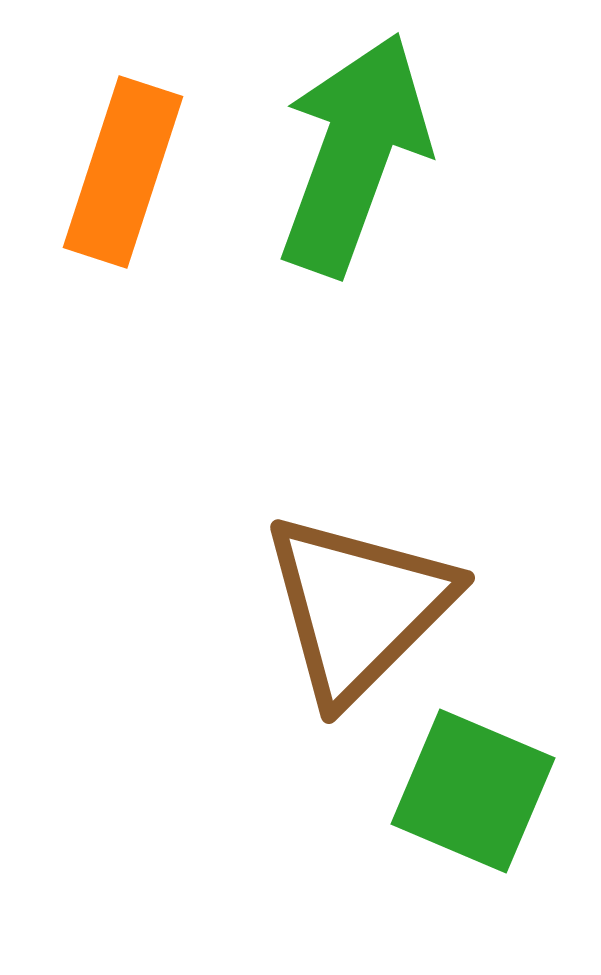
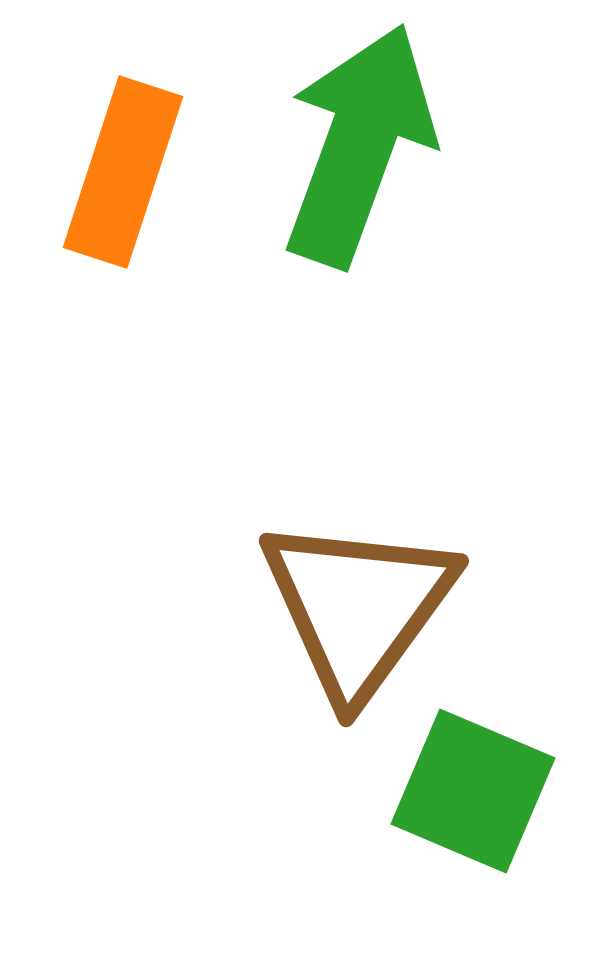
green arrow: moved 5 px right, 9 px up
brown triangle: rotated 9 degrees counterclockwise
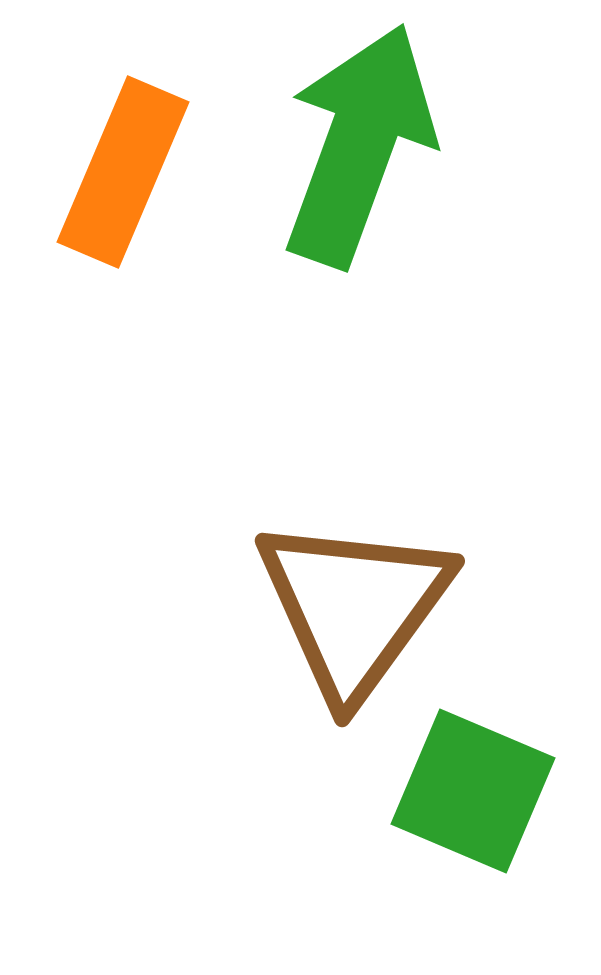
orange rectangle: rotated 5 degrees clockwise
brown triangle: moved 4 px left
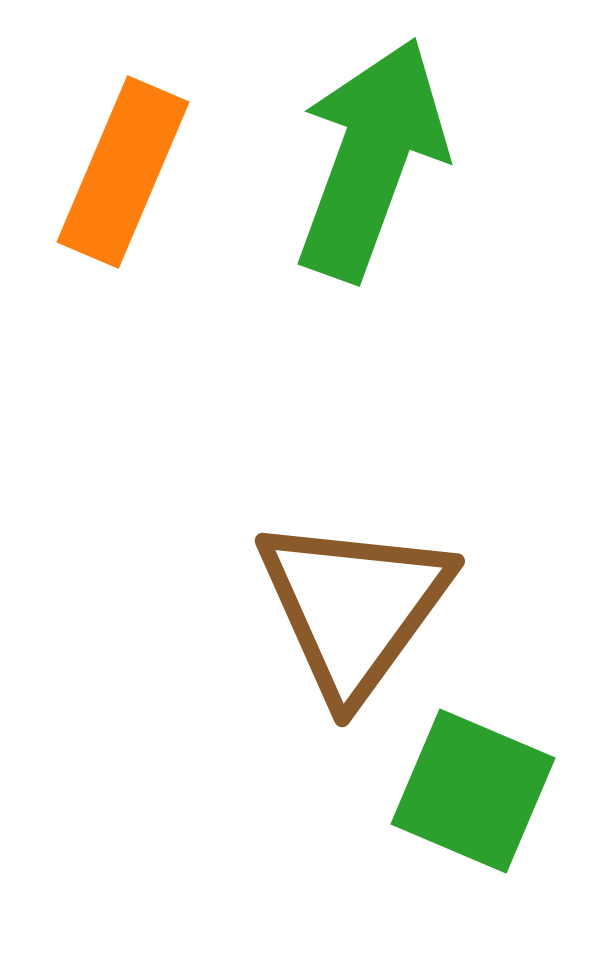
green arrow: moved 12 px right, 14 px down
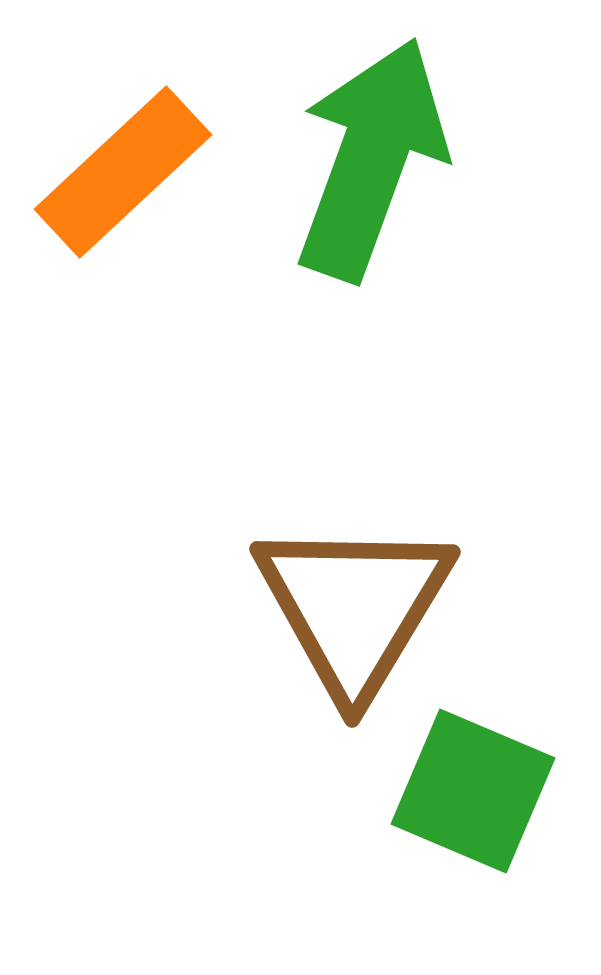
orange rectangle: rotated 24 degrees clockwise
brown triangle: rotated 5 degrees counterclockwise
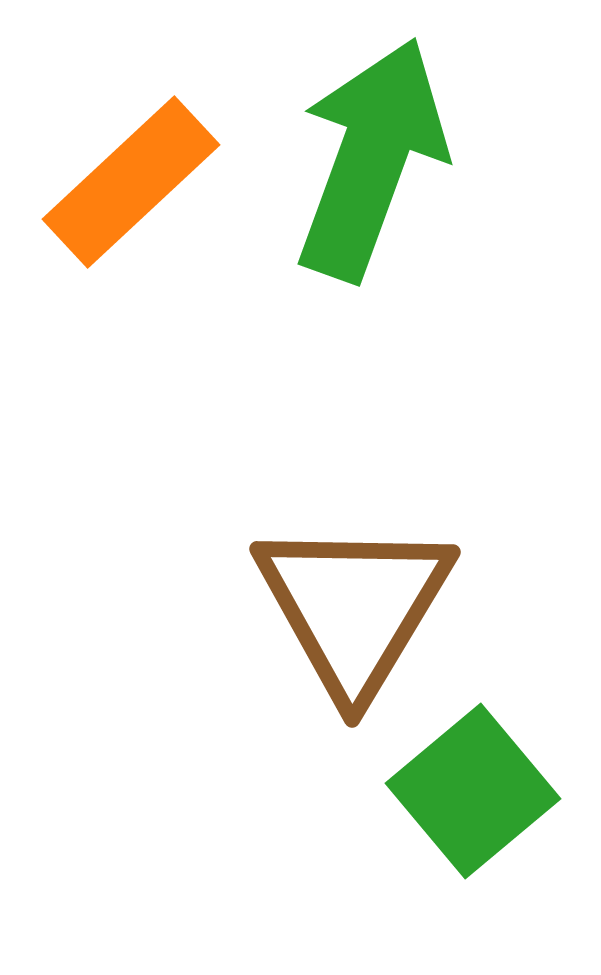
orange rectangle: moved 8 px right, 10 px down
green square: rotated 27 degrees clockwise
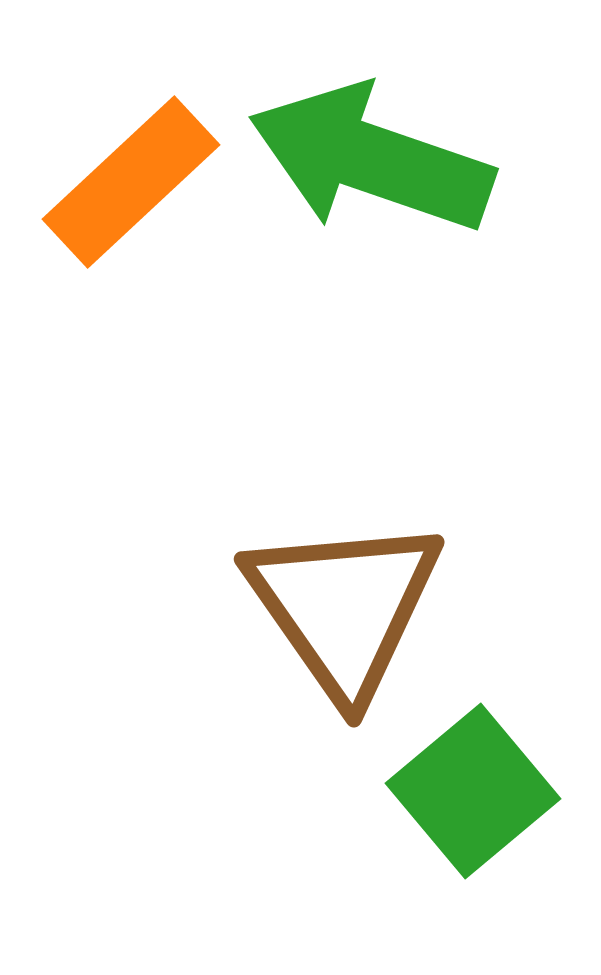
green arrow: rotated 91 degrees counterclockwise
brown triangle: moved 10 px left; rotated 6 degrees counterclockwise
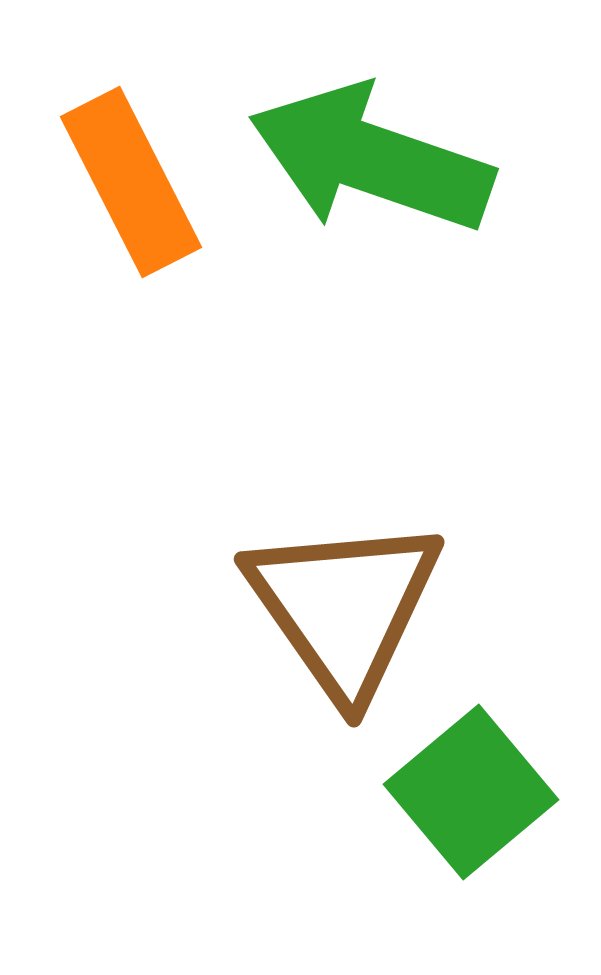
orange rectangle: rotated 74 degrees counterclockwise
green square: moved 2 px left, 1 px down
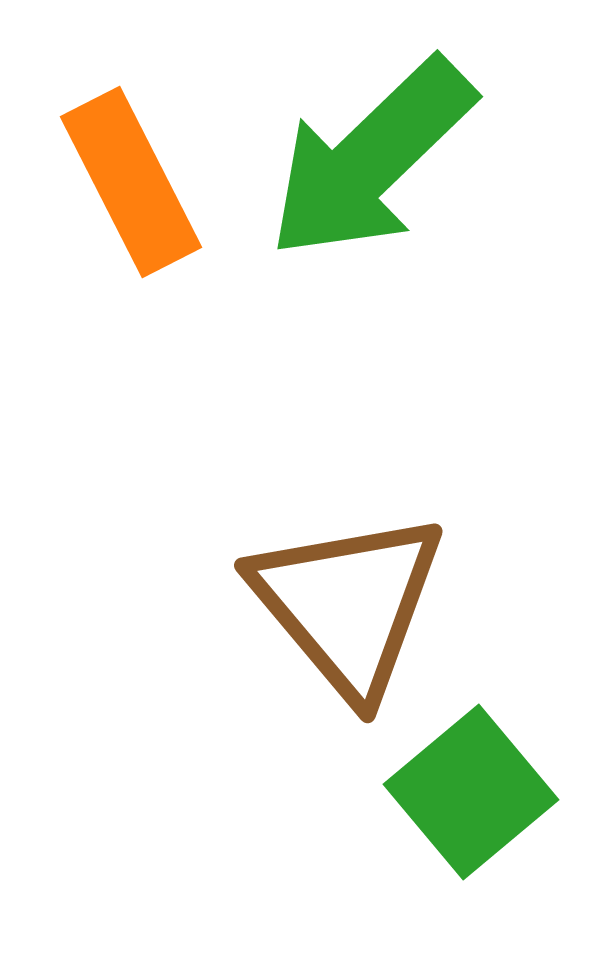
green arrow: rotated 63 degrees counterclockwise
brown triangle: moved 4 px right, 3 px up; rotated 5 degrees counterclockwise
